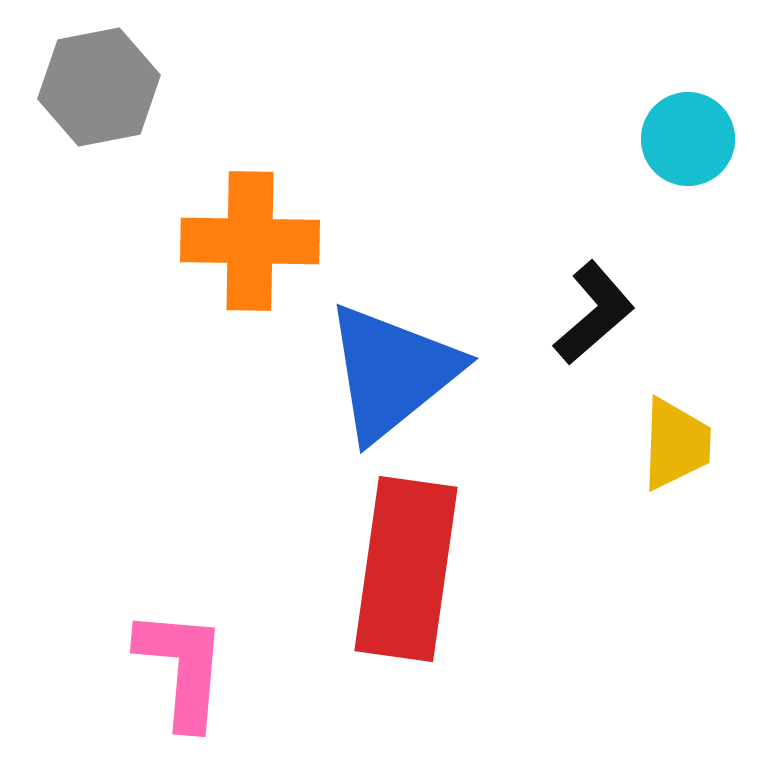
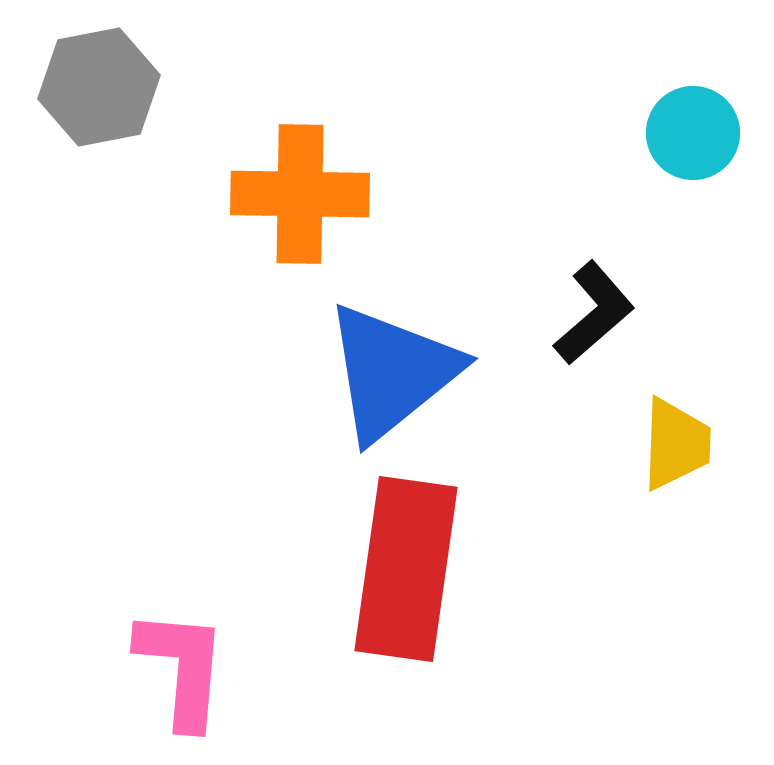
cyan circle: moved 5 px right, 6 px up
orange cross: moved 50 px right, 47 px up
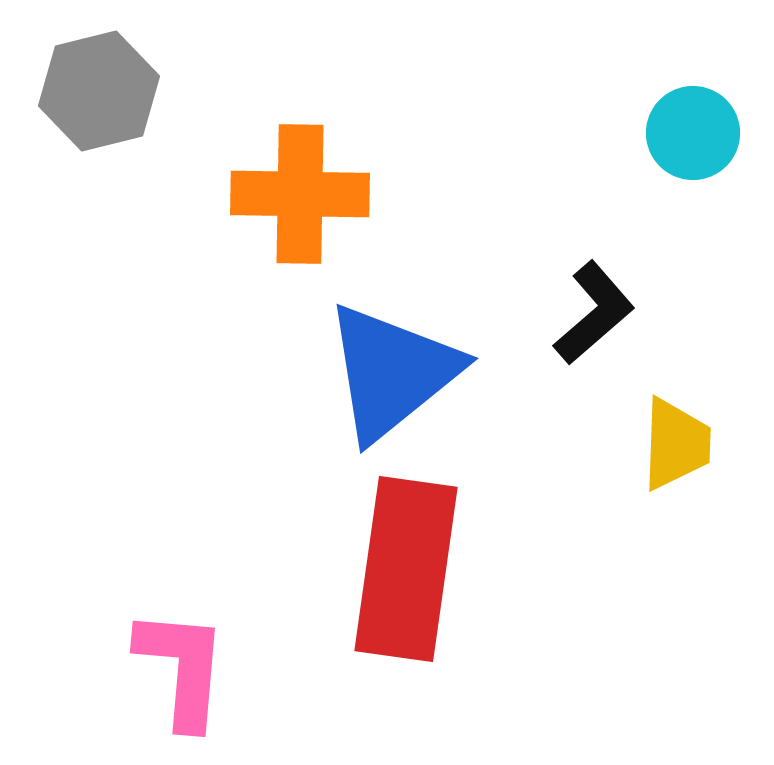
gray hexagon: moved 4 px down; rotated 3 degrees counterclockwise
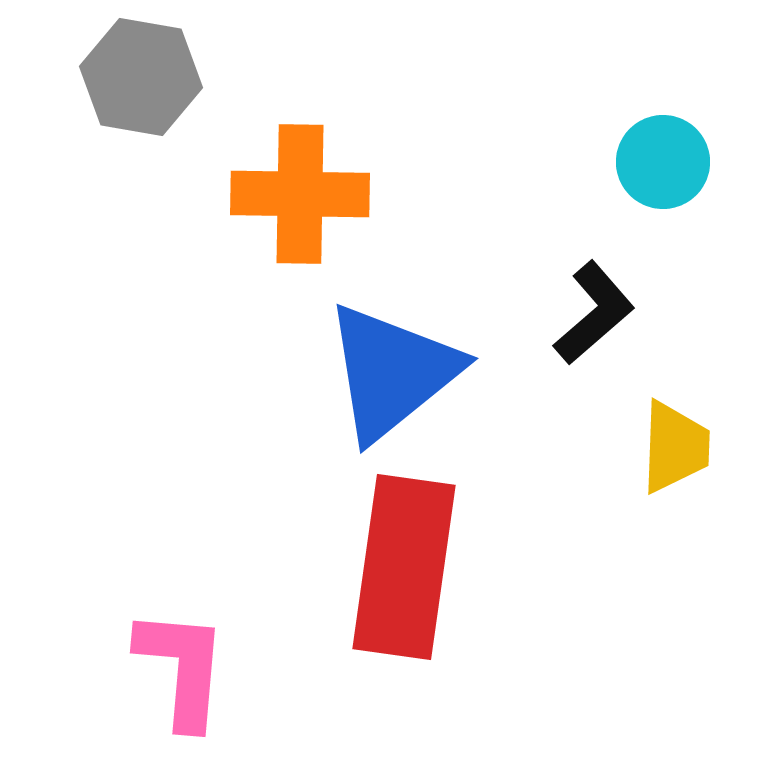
gray hexagon: moved 42 px right, 14 px up; rotated 24 degrees clockwise
cyan circle: moved 30 px left, 29 px down
yellow trapezoid: moved 1 px left, 3 px down
red rectangle: moved 2 px left, 2 px up
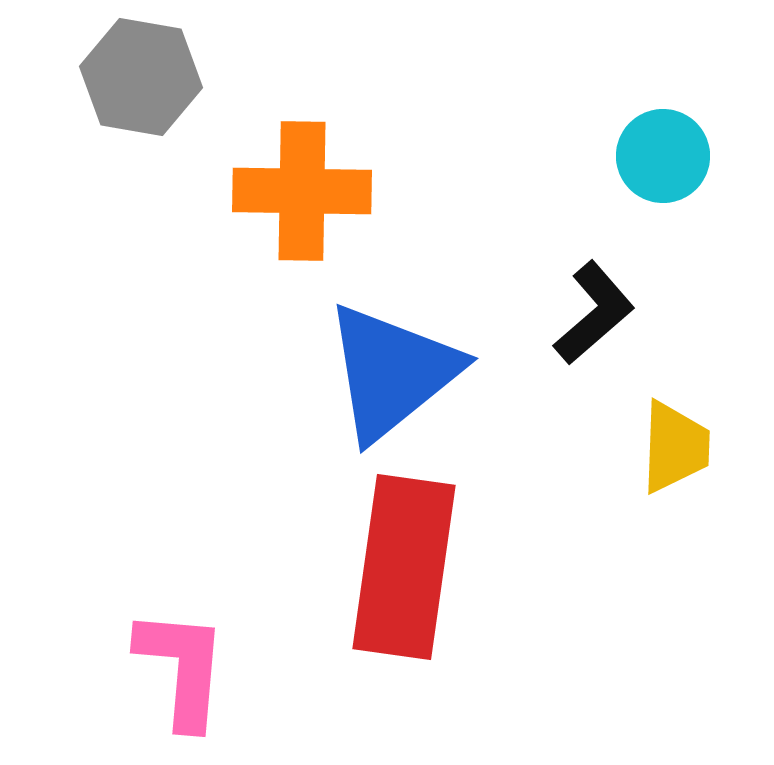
cyan circle: moved 6 px up
orange cross: moved 2 px right, 3 px up
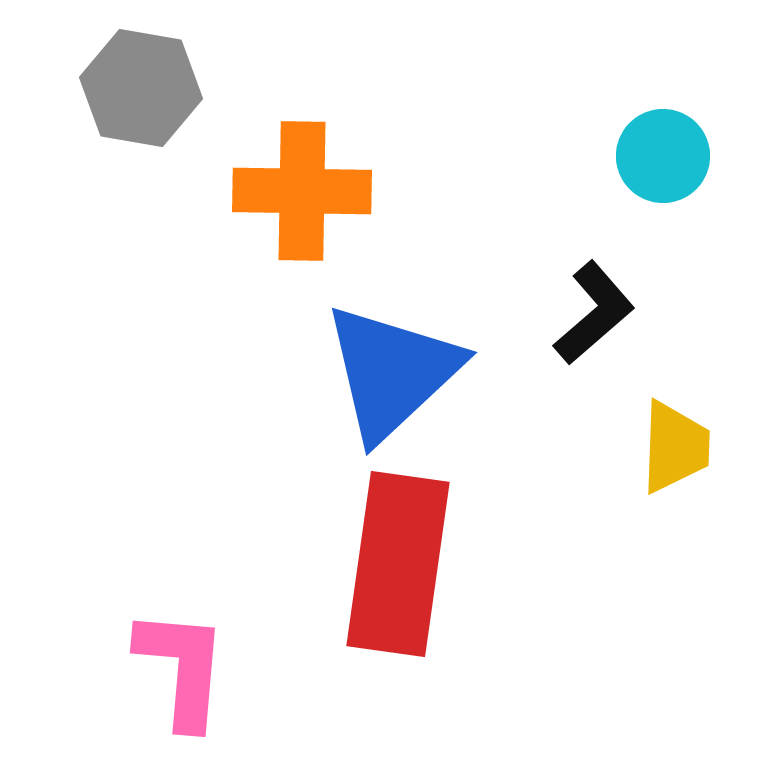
gray hexagon: moved 11 px down
blue triangle: rotated 4 degrees counterclockwise
red rectangle: moved 6 px left, 3 px up
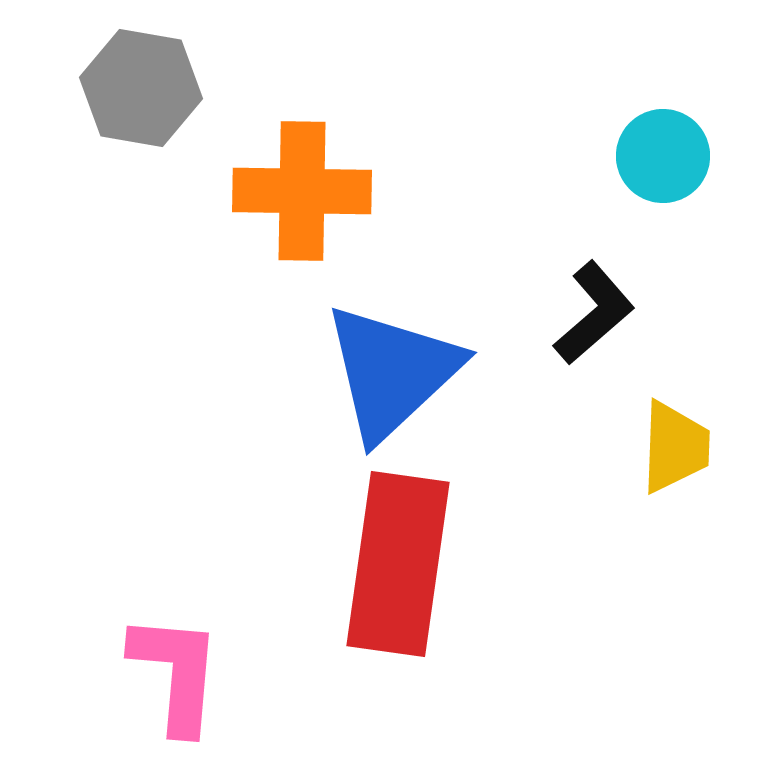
pink L-shape: moved 6 px left, 5 px down
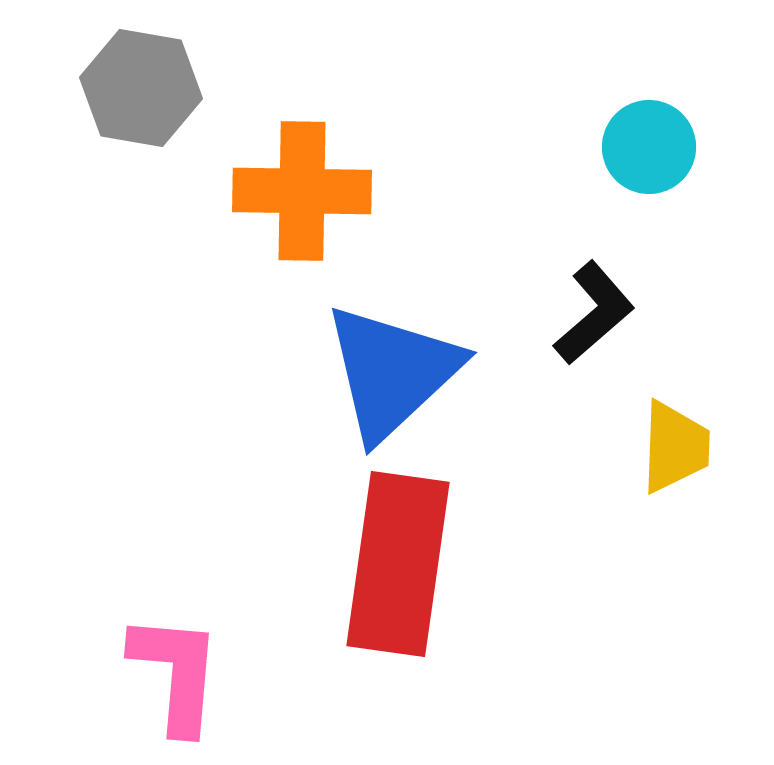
cyan circle: moved 14 px left, 9 px up
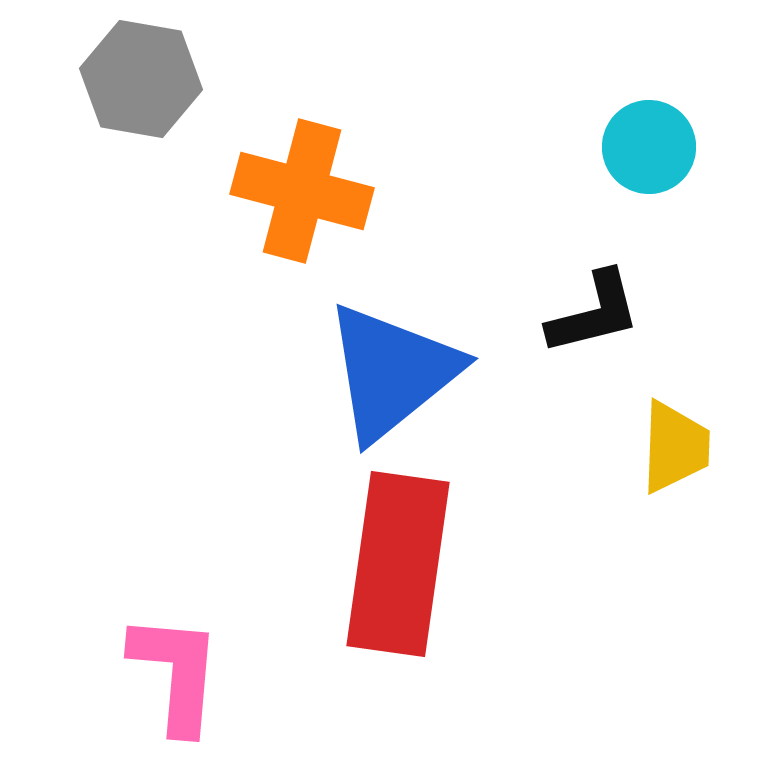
gray hexagon: moved 9 px up
orange cross: rotated 14 degrees clockwise
black L-shape: rotated 27 degrees clockwise
blue triangle: rotated 4 degrees clockwise
